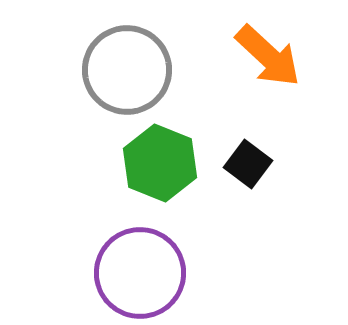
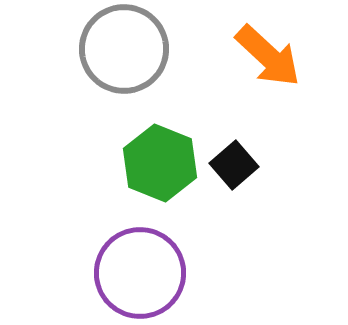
gray circle: moved 3 px left, 21 px up
black square: moved 14 px left, 1 px down; rotated 12 degrees clockwise
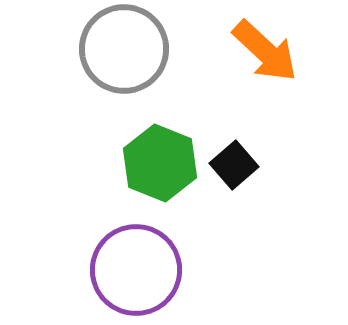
orange arrow: moved 3 px left, 5 px up
purple circle: moved 4 px left, 3 px up
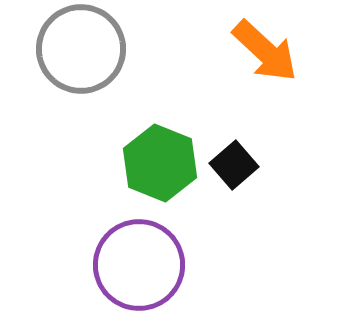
gray circle: moved 43 px left
purple circle: moved 3 px right, 5 px up
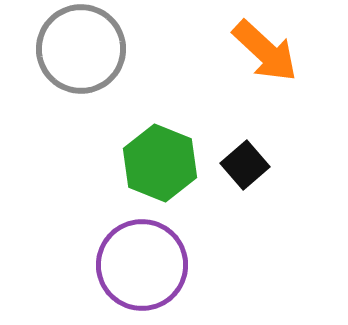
black square: moved 11 px right
purple circle: moved 3 px right
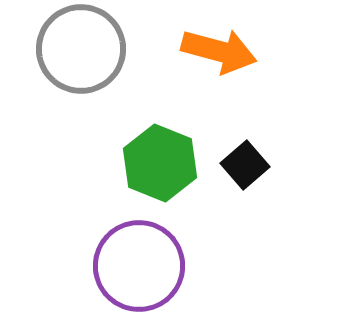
orange arrow: moved 46 px left; rotated 28 degrees counterclockwise
purple circle: moved 3 px left, 1 px down
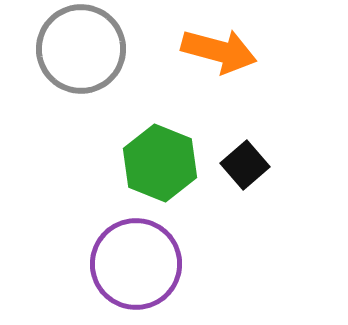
purple circle: moved 3 px left, 2 px up
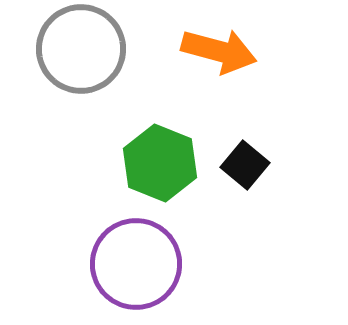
black square: rotated 9 degrees counterclockwise
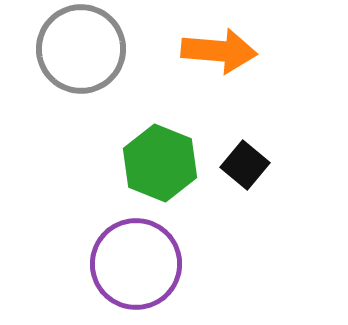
orange arrow: rotated 10 degrees counterclockwise
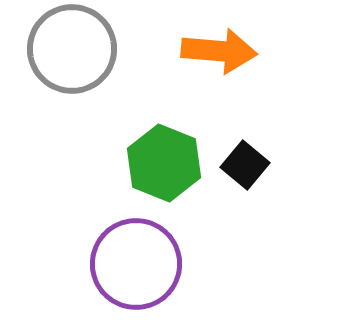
gray circle: moved 9 px left
green hexagon: moved 4 px right
